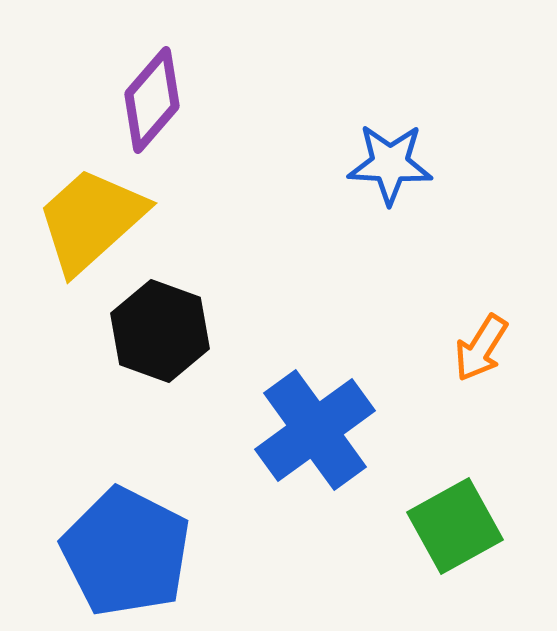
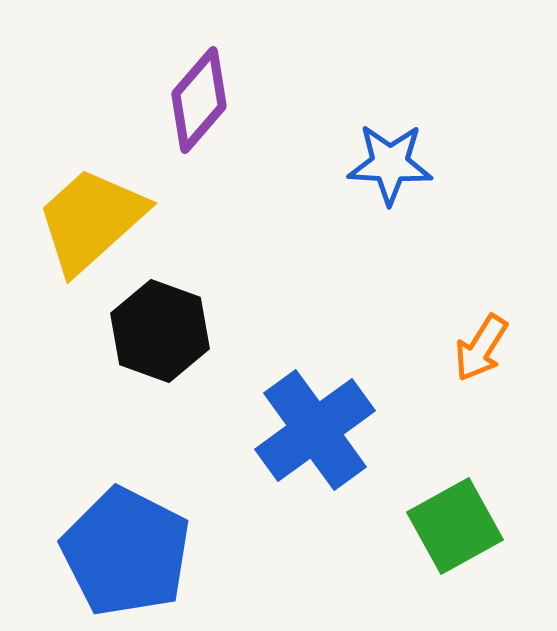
purple diamond: moved 47 px right
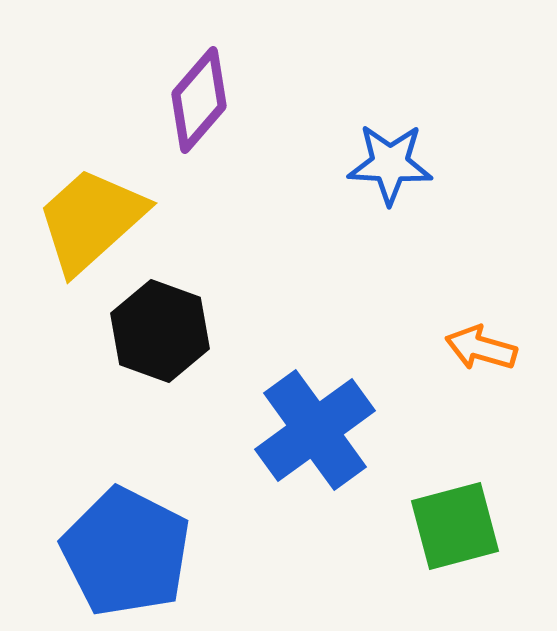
orange arrow: rotated 74 degrees clockwise
green square: rotated 14 degrees clockwise
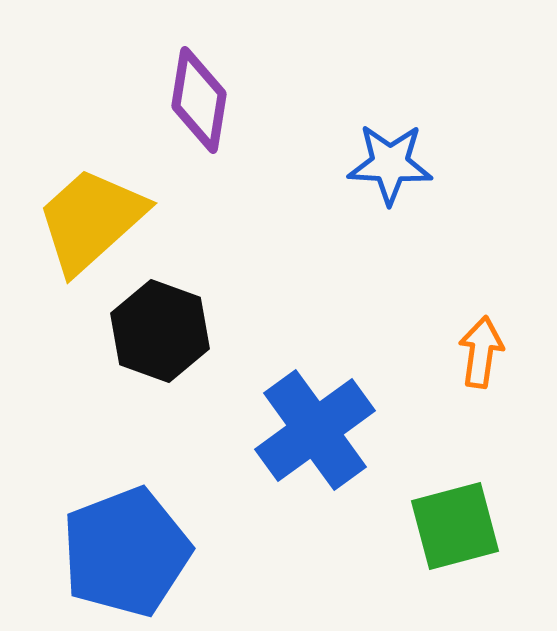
purple diamond: rotated 32 degrees counterclockwise
orange arrow: moved 4 px down; rotated 82 degrees clockwise
blue pentagon: rotated 24 degrees clockwise
